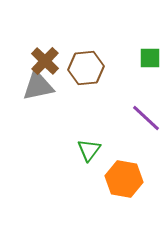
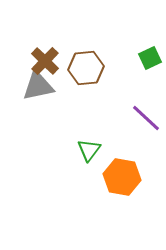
green square: rotated 25 degrees counterclockwise
orange hexagon: moved 2 px left, 2 px up
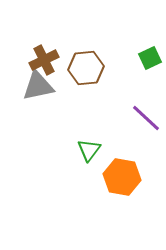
brown cross: moved 1 px left, 1 px up; rotated 20 degrees clockwise
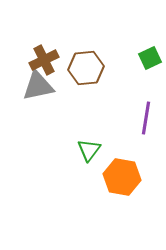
purple line: rotated 56 degrees clockwise
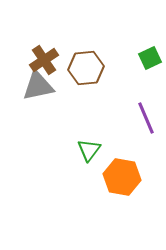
brown cross: rotated 8 degrees counterclockwise
purple line: rotated 32 degrees counterclockwise
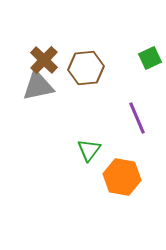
brown cross: rotated 12 degrees counterclockwise
purple line: moved 9 px left
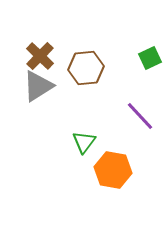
brown cross: moved 4 px left, 4 px up
gray triangle: rotated 20 degrees counterclockwise
purple line: moved 3 px right, 2 px up; rotated 20 degrees counterclockwise
green triangle: moved 5 px left, 8 px up
orange hexagon: moved 9 px left, 7 px up
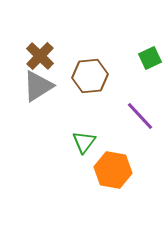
brown hexagon: moved 4 px right, 8 px down
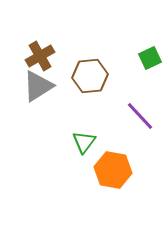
brown cross: rotated 16 degrees clockwise
